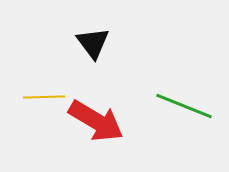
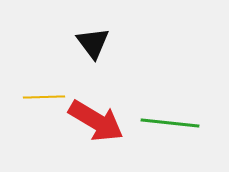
green line: moved 14 px left, 17 px down; rotated 16 degrees counterclockwise
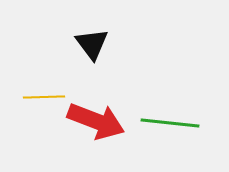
black triangle: moved 1 px left, 1 px down
red arrow: rotated 10 degrees counterclockwise
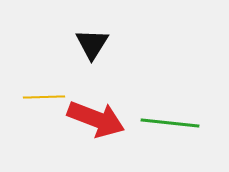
black triangle: rotated 9 degrees clockwise
red arrow: moved 2 px up
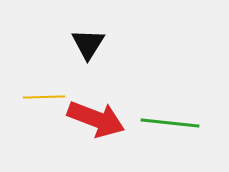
black triangle: moved 4 px left
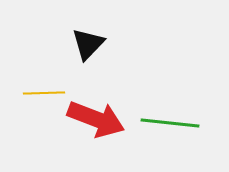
black triangle: rotated 12 degrees clockwise
yellow line: moved 4 px up
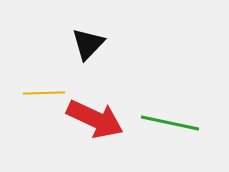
red arrow: moved 1 px left; rotated 4 degrees clockwise
green line: rotated 6 degrees clockwise
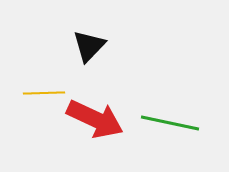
black triangle: moved 1 px right, 2 px down
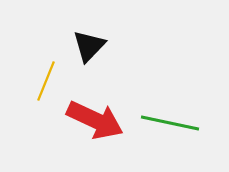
yellow line: moved 2 px right, 12 px up; rotated 66 degrees counterclockwise
red arrow: moved 1 px down
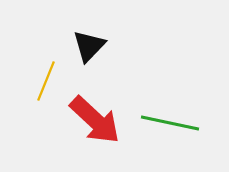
red arrow: rotated 18 degrees clockwise
